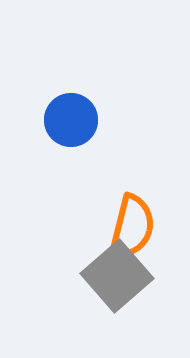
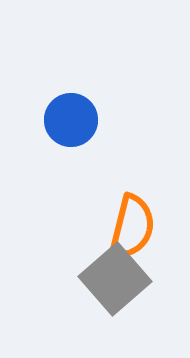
gray square: moved 2 px left, 3 px down
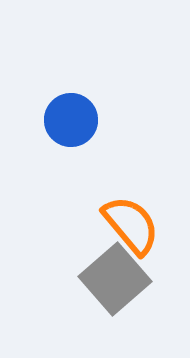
orange semicircle: moved 1 px left, 2 px up; rotated 54 degrees counterclockwise
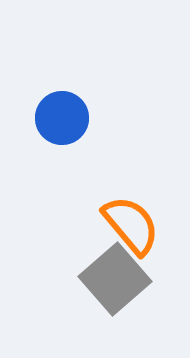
blue circle: moved 9 px left, 2 px up
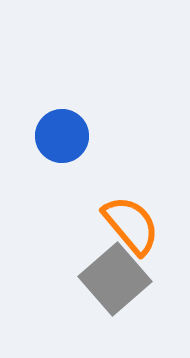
blue circle: moved 18 px down
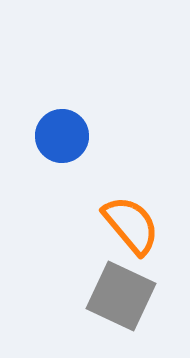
gray square: moved 6 px right, 17 px down; rotated 24 degrees counterclockwise
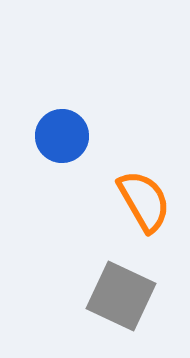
orange semicircle: moved 13 px right, 24 px up; rotated 10 degrees clockwise
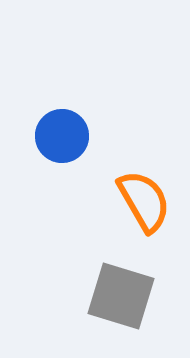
gray square: rotated 8 degrees counterclockwise
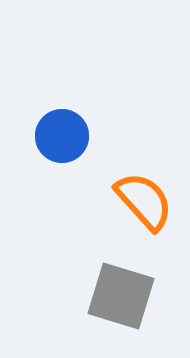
orange semicircle: rotated 12 degrees counterclockwise
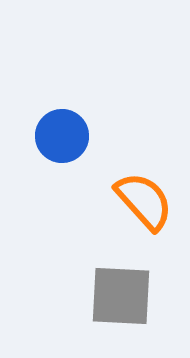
gray square: rotated 14 degrees counterclockwise
